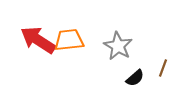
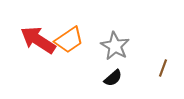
orange trapezoid: rotated 152 degrees clockwise
gray star: moved 3 px left
black semicircle: moved 22 px left
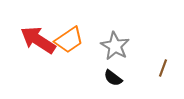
black semicircle: rotated 78 degrees clockwise
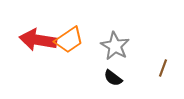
red arrow: rotated 24 degrees counterclockwise
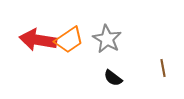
gray star: moved 8 px left, 7 px up
brown line: rotated 30 degrees counterclockwise
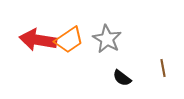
black semicircle: moved 9 px right
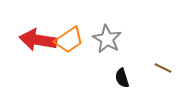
brown line: rotated 54 degrees counterclockwise
black semicircle: rotated 36 degrees clockwise
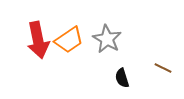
red arrow: rotated 111 degrees counterclockwise
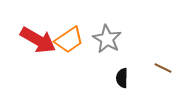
red arrow: rotated 48 degrees counterclockwise
black semicircle: rotated 18 degrees clockwise
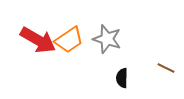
gray star: rotated 12 degrees counterclockwise
brown line: moved 3 px right
